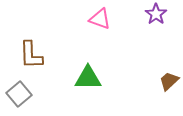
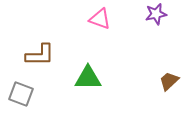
purple star: rotated 25 degrees clockwise
brown L-shape: moved 9 px right; rotated 88 degrees counterclockwise
gray square: moved 2 px right; rotated 30 degrees counterclockwise
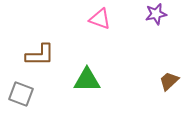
green triangle: moved 1 px left, 2 px down
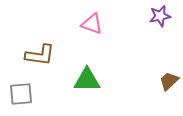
purple star: moved 4 px right, 2 px down
pink triangle: moved 8 px left, 5 px down
brown L-shape: rotated 8 degrees clockwise
gray square: rotated 25 degrees counterclockwise
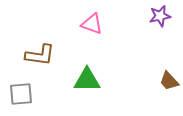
brown trapezoid: rotated 90 degrees counterclockwise
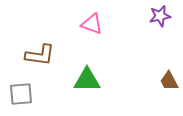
brown trapezoid: rotated 15 degrees clockwise
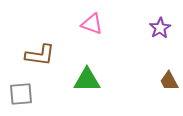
purple star: moved 12 px down; rotated 20 degrees counterclockwise
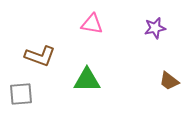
pink triangle: rotated 10 degrees counterclockwise
purple star: moved 5 px left; rotated 20 degrees clockwise
brown L-shape: moved 1 px down; rotated 12 degrees clockwise
brown trapezoid: rotated 25 degrees counterclockwise
